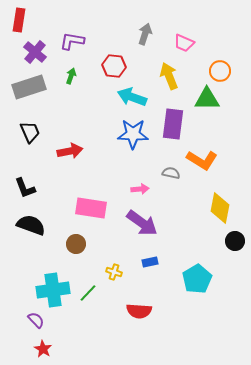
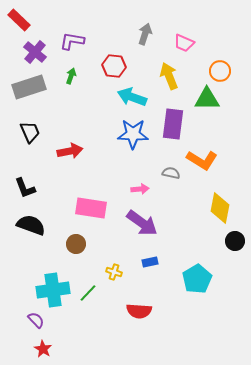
red rectangle: rotated 55 degrees counterclockwise
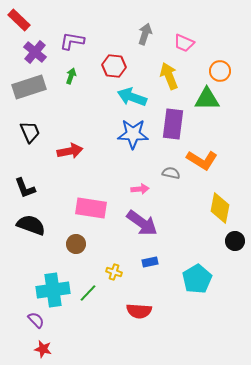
red star: rotated 18 degrees counterclockwise
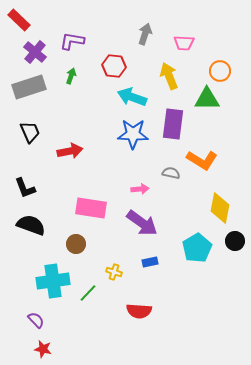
pink trapezoid: rotated 20 degrees counterclockwise
cyan pentagon: moved 31 px up
cyan cross: moved 9 px up
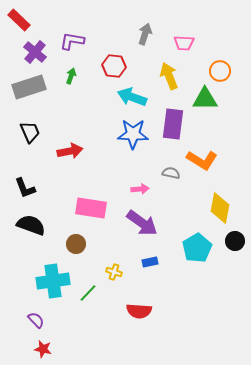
green triangle: moved 2 px left
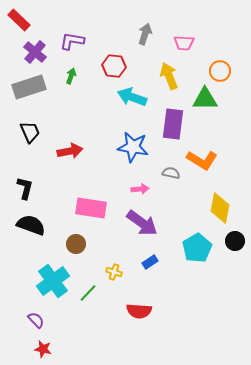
blue star: moved 13 px down; rotated 8 degrees clockwise
black L-shape: rotated 145 degrees counterclockwise
blue rectangle: rotated 21 degrees counterclockwise
cyan cross: rotated 28 degrees counterclockwise
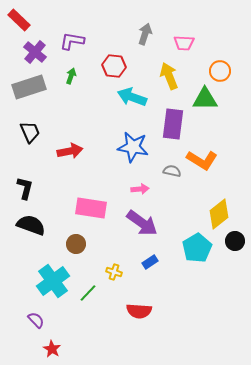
gray semicircle: moved 1 px right, 2 px up
yellow diamond: moved 1 px left, 6 px down; rotated 40 degrees clockwise
red star: moved 9 px right; rotated 18 degrees clockwise
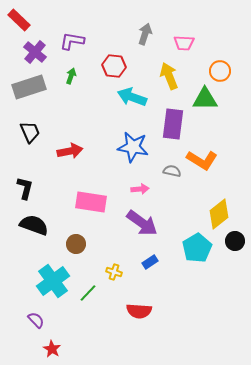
pink rectangle: moved 6 px up
black semicircle: moved 3 px right
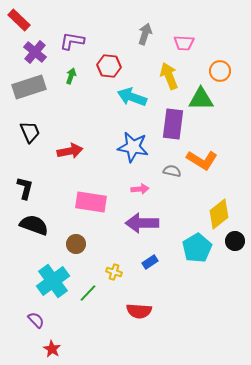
red hexagon: moved 5 px left
green triangle: moved 4 px left
purple arrow: rotated 144 degrees clockwise
